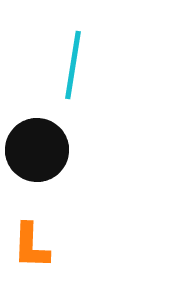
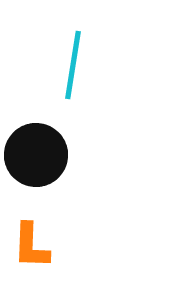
black circle: moved 1 px left, 5 px down
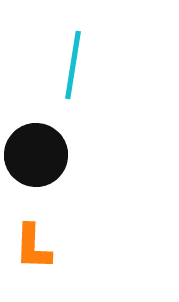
orange L-shape: moved 2 px right, 1 px down
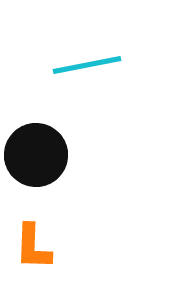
cyan line: moved 14 px right; rotated 70 degrees clockwise
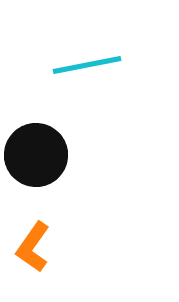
orange L-shape: rotated 33 degrees clockwise
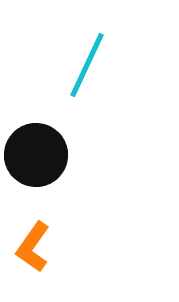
cyan line: rotated 54 degrees counterclockwise
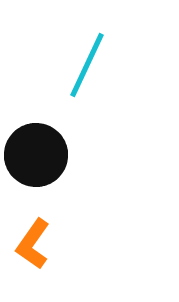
orange L-shape: moved 3 px up
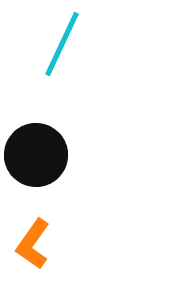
cyan line: moved 25 px left, 21 px up
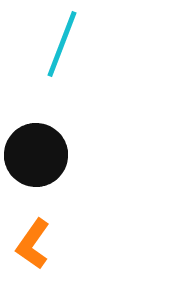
cyan line: rotated 4 degrees counterclockwise
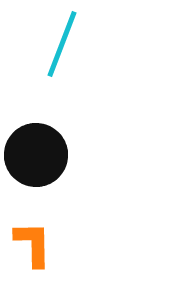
orange L-shape: rotated 144 degrees clockwise
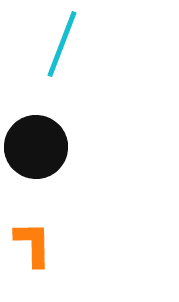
black circle: moved 8 px up
